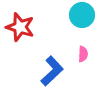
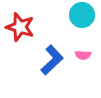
pink semicircle: moved 1 px down; rotated 91 degrees clockwise
blue L-shape: moved 11 px up
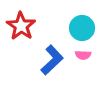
cyan circle: moved 13 px down
red star: moved 1 px right, 1 px up; rotated 16 degrees clockwise
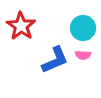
cyan circle: moved 1 px right
blue L-shape: moved 3 px right; rotated 20 degrees clockwise
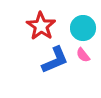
red star: moved 20 px right
pink semicircle: rotated 49 degrees clockwise
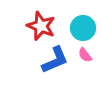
red star: rotated 12 degrees counterclockwise
pink semicircle: moved 2 px right
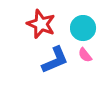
red star: moved 2 px up
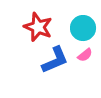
red star: moved 3 px left, 3 px down
pink semicircle: rotated 91 degrees counterclockwise
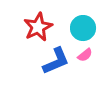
red star: rotated 24 degrees clockwise
blue L-shape: moved 1 px right, 1 px down
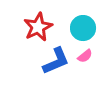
pink semicircle: moved 1 px down
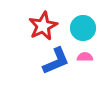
red star: moved 5 px right, 1 px up
pink semicircle: moved 1 px down; rotated 140 degrees counterclockwise
